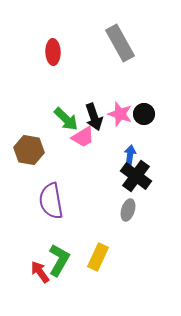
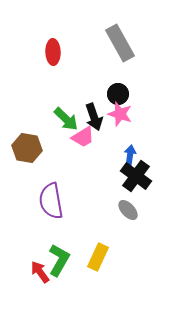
black circle: moved 26 px left, 20 px up
brown hexagon: moved 2 px left, 2 px up
gray ellipse: rotated 60 degrees counterclockwise
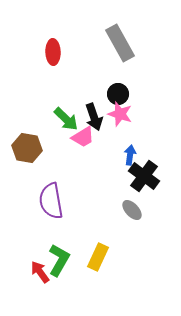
black cross: moved 8 px right
gray ellipse: moved 4 px right
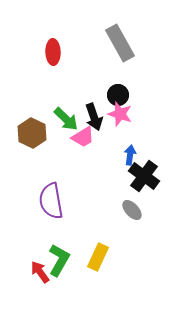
black circle: moved 1 px down
brown hexagon: moved 5 px right, 15 px up; rotated 16 degrees clockwise
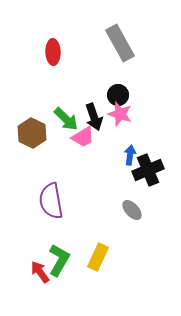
black cross: moved 4 px right, 6 px up; rotated 32 degrees clockwise
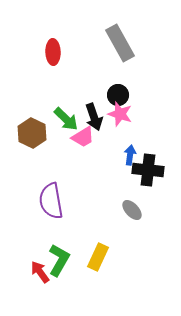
black cross: rotated 28 degrees clockwise
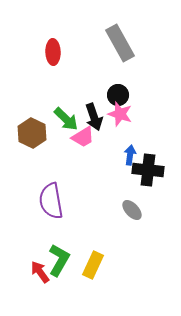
yellow rectangle: moved 5 px left, 8 px down
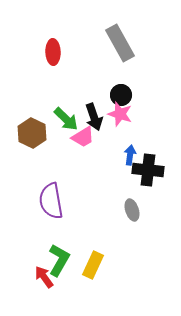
black circle: moved 3 px right
gray ellipse: rotated 25 degrees clockwise
red arrow: moved 4 px right, 5 px down
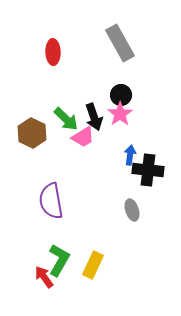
pink star: rotated 20 degrees clockwise
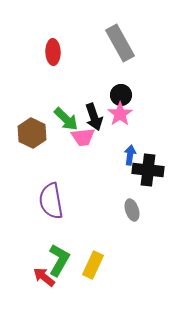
pink trapezoid: rotated 25 degrees clockwise
red arrow: rotated 15 degrees counterclockwise
